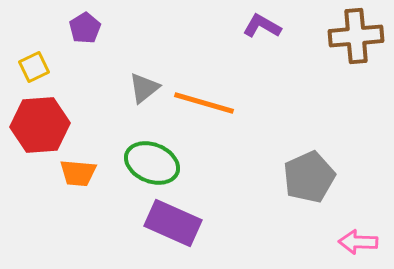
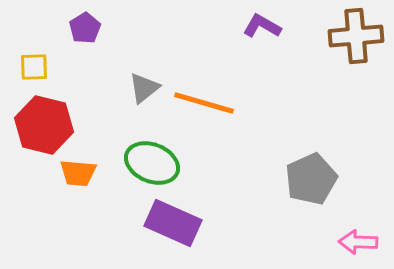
yellow square: rotated 24 degrees clockwise
red hexagon: moved 4 px right; rotated 18 degrees clockwise
gray pentagon: moved 2 px right, 2 px down
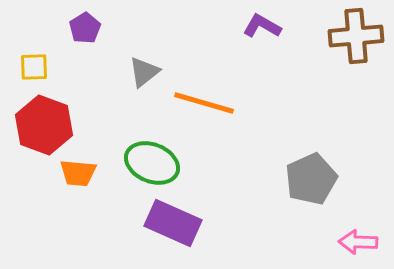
gray triangle: moved 16 px up
red hexagon: rotated 6 degrees clockwise
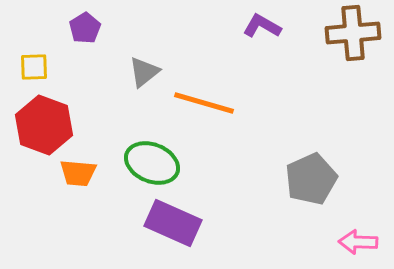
brown cross: moved 3 px left, 3 px up
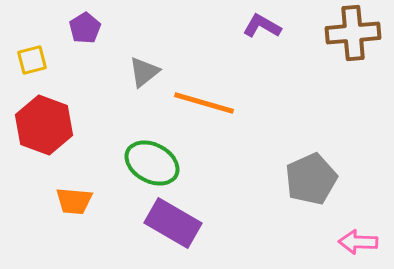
yellow square: moved 2 px left, 7 px up; rotated 12 degrees counterclockwise
green ellipse: rotated 6 degrees clockwise
orange trapezoid: moved 4 px left, 28 px down
purple rectangle: rotated 6 degrees clockwise
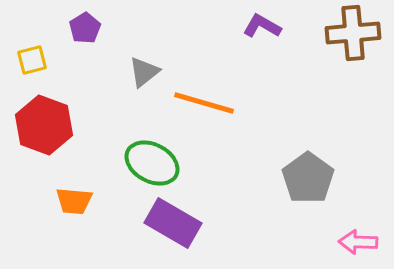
gray pentagon: moved 3 px left, 1 px up; rotated 12 degrees counterclockwise
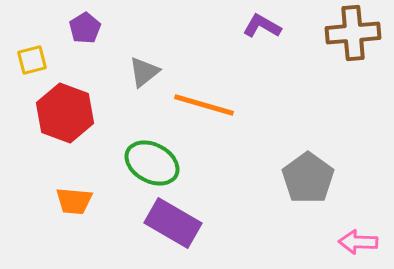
orange line: moved 2 px down
red hexagon: moved 21 px right, 12 px up
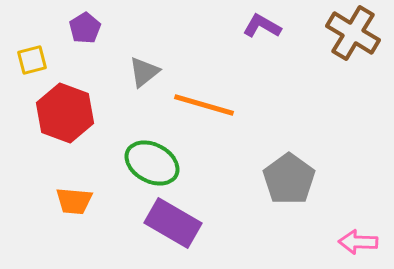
brown cross: rotated 36 degrees clockwise
gray pentagon: moved 19 px left, 1 px down
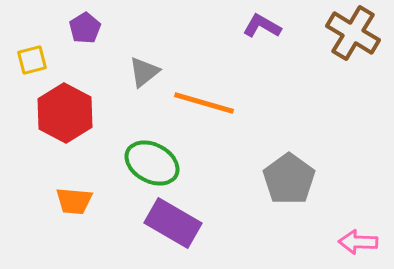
orange line: moved 2 px up
red hexagon: rotated 8 degrees clockwise
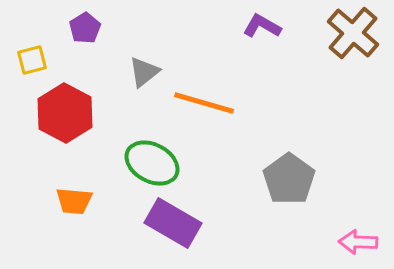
brown cross: rotated 10 degrees clockwise
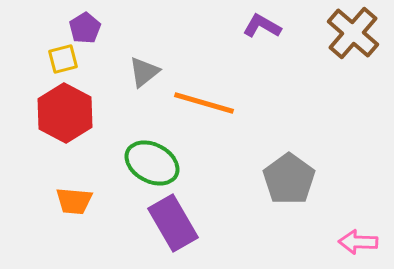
yellow square: moved 31 px right, 1 px up
purple rectangle: rotated 30 degrees clockwise
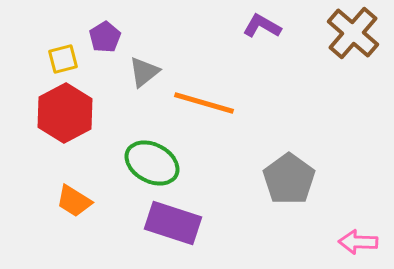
purple pentagon: moved 20 px right, 9 px down
red hexagon: rotated 4 degrees clockwise
orange trapezoid: rotated 27 degrees clockwise
purple rectangle: rotated 42 degrees counterclockwise
